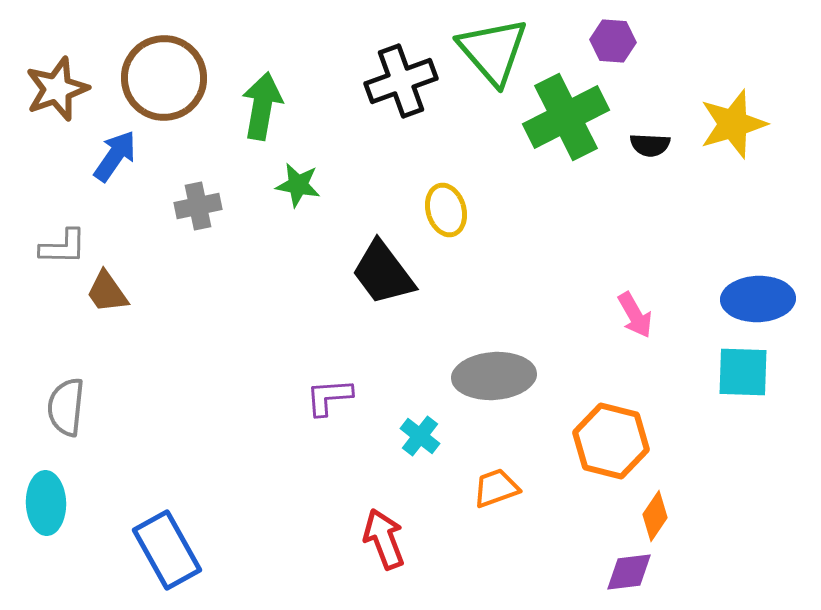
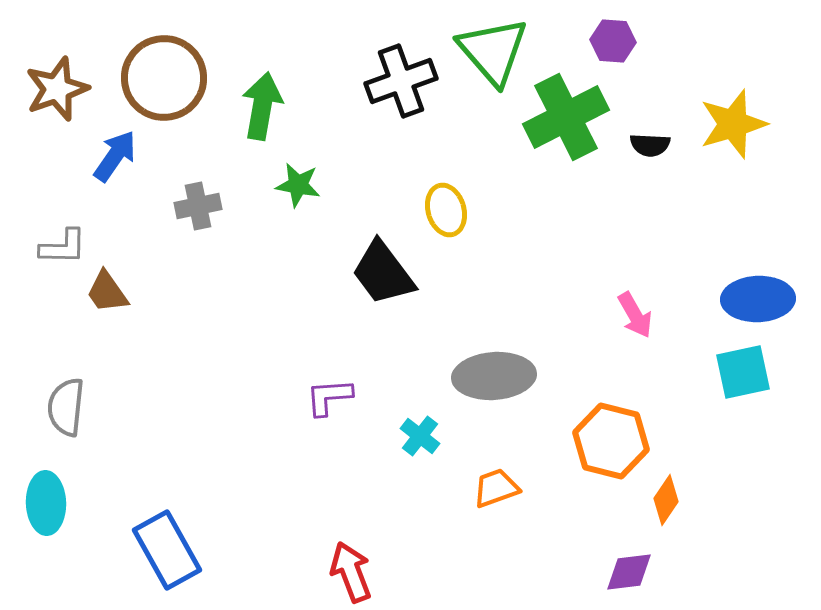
cyan square: rotated 14 degrees counterclockwise
orange diamond: moved 11 px right, 16 px up
red arrow: moved 33 px left, 33 px down
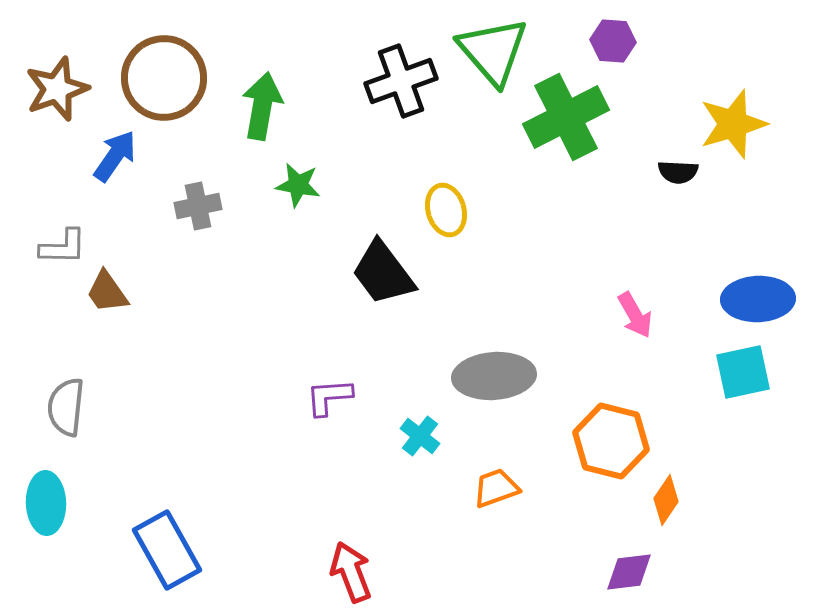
black semicircle: moved 28 px right, 27 px down
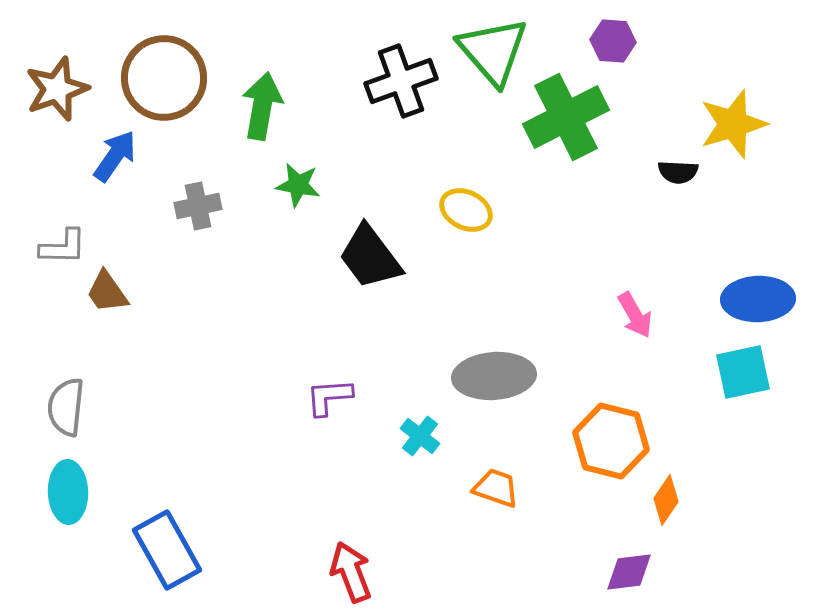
yellow ellipse: moved 20 px right; rotated 48 degrees counterclockwise
black trapezoid: moved 13 px left, 16 px up
orange trapezoid: rotated 39 degrees clockwise
cyan ellipse: moved 22 px right, 11 px up
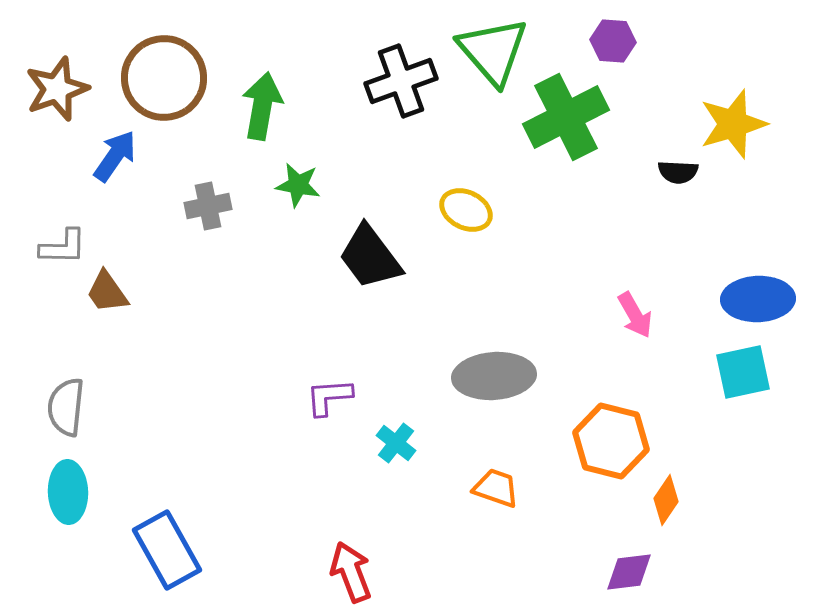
gray cross: moved 10 px right
cyan cross: moved 24 px left, 7 px down
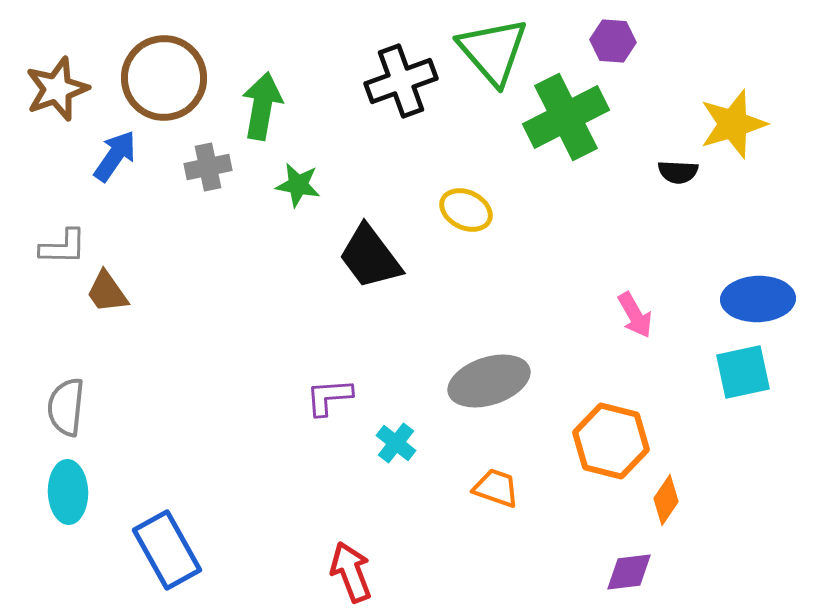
gray cross: moved 39 px up
gray ellipse: moved 5 px left, 5 px down; rotated 14 degrees counterclockwise
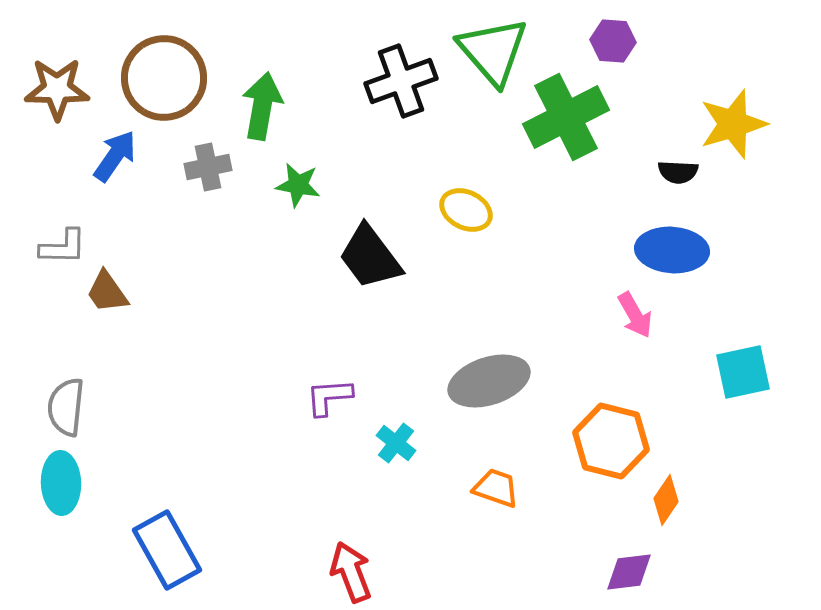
brown star: rotated 20 degrees clockwise
blue ellipse: moved 86 px left, 49 px up; rotated 6 degrees clockwise
cyan ellipse: moved 7 px left, 9 px up
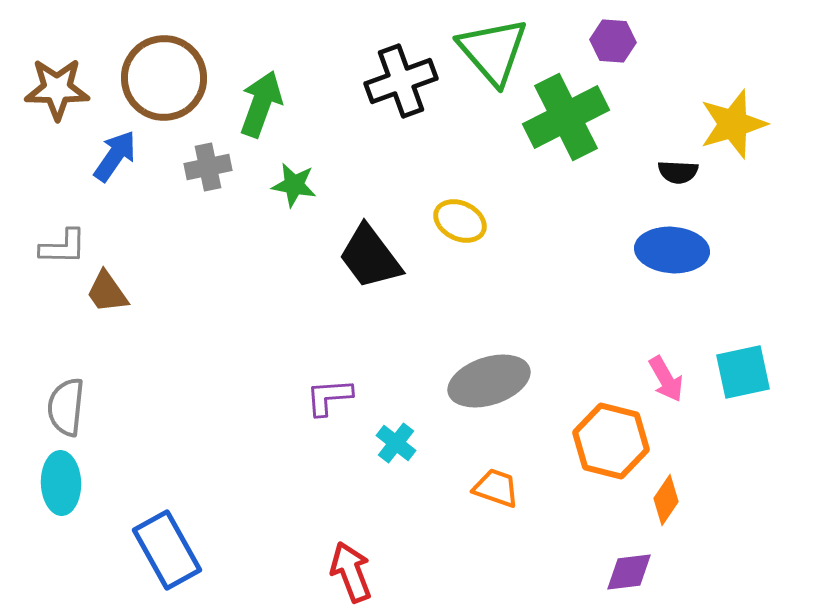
green arrow: moved 1 px left, 2 px up; rotated 10 degrees clockwise
green star: moved 4 px left
yellow ellipse: moved 6 px left, 11 px down
pink arrow: moved 31 px right, 64 px down
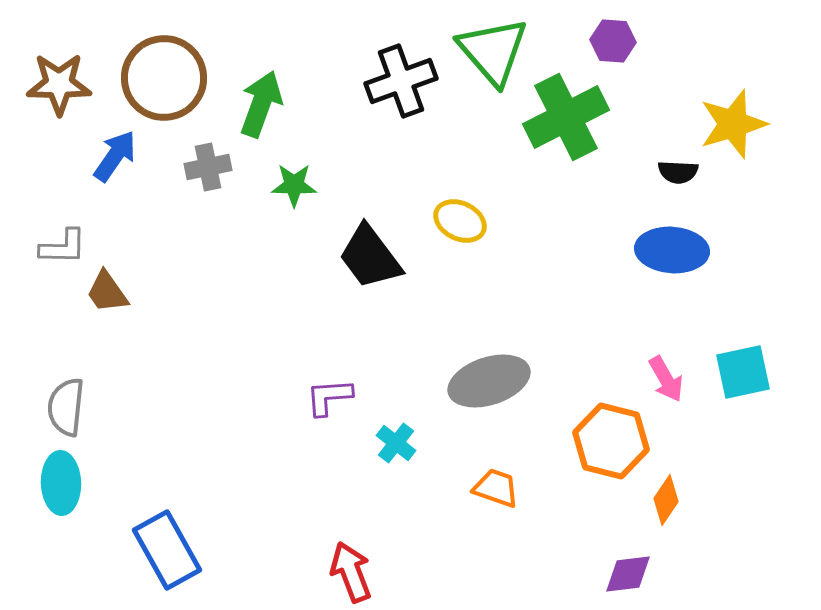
brown star: moved 2 px right, 5 px up
green star: rotated 9 degrees counterclockwise
purple diamond: moved 1 px left, 2 px down
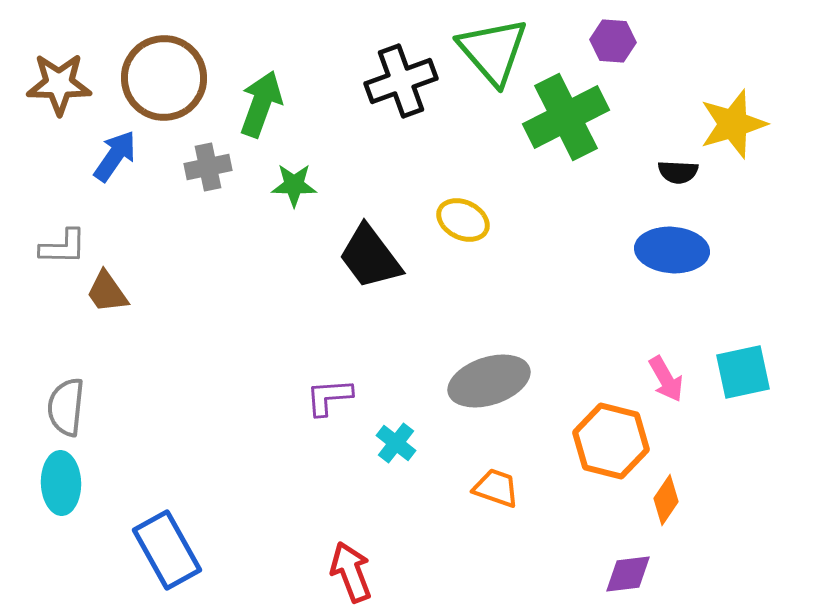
yellow ellipse: moved 3 px right, 1 px up
